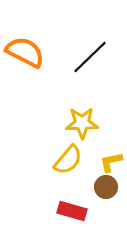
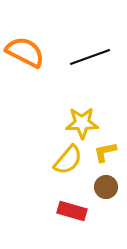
black line: rotated 24 degrees clockwise
yellow L-shape: moved 6 px left, 10 px up
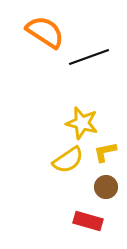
orange semicircle: moved 20 px right, 20 px up; rotated 6 degrees clockwise
black line: moved 1 px left
yellow star: rotated 16 degrees clockwise
yellow semicircle: rotated 16 degrees clockwise
red rectangle: moved 16 px right, 10 px down
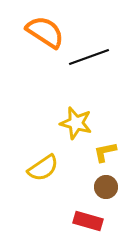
yellow star: moved 6 px left
yellow semicircle: moved 25 px left, 8 px down
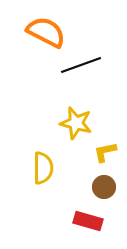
orange semicircle: moved 1 px right; rotated 6 degrees counterclockwise
black line: moved 8 px left, 8 px down
yellow semicircle: rotated 56 degrees counterclockwise
brown circle: moved 2 px left
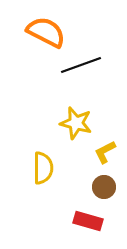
yellow L-shape: rotated 15 degrees counterclockwise
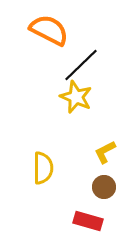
orange semicircle: moved 3 px right, 2 px up
black line: rotated 24 degrees counterclockwise
yellow star: moved 26 px up; rotated 8 degrees clockwise
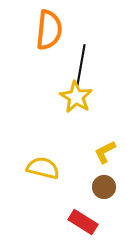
orange semicircle: rotated 69 degrees clockwise
black line: rotated 36 degrees counterclockwise
yellow star: rotated 8 degrees clockwise
yellow semicircle: rotated 76 degrees counterclockwise
red rectangle: moved 5 px left, 1 px down; rotated 16 degrees clockwise
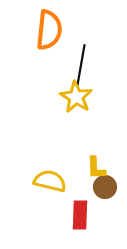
yellow L-shape: moved 9 px left, 16 px down; rotated 65 degrees counterclockwise
yellow semicircle: moved 7 px right, 13 px down
brown circle: moved 1 px right
red rectangle: moved 3 px left, 7 px up; rotated 60 degrees clockwise
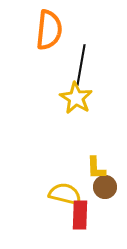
yellow star: moved 1 px down
yellow semicircle: moved 15 px right, 13 px down
